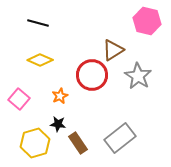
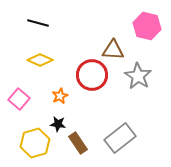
pink hexagon: moved 5 px down
brown triangle: rotated 35 degrees clockwise
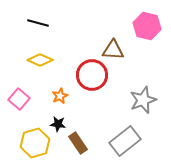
gray star: moved 5 px right, 24 px down; rotated 20 degrees clockwise
gray rectangle: moved 5 px right, 3 px down
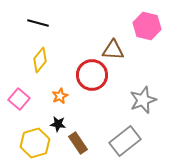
yellow diamond: rotated 75 degrees counterclockwise
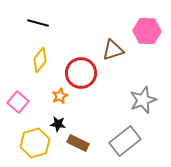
pink hexagon: moved 5 px down; rotated 12 degrees counterclockwise
brown triangle: rotated 20 degrees counterclockwise
red circle: moved 11 px left, 2 px up
pink square: moved 1 px left, 3 px down
brown rectangle: rotated 30 degrees counterclockwise
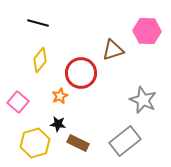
gray star: rotated 28 degrees counterclockwise
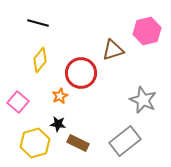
pink hexagon: rotated 16 degrees counterclockwise
